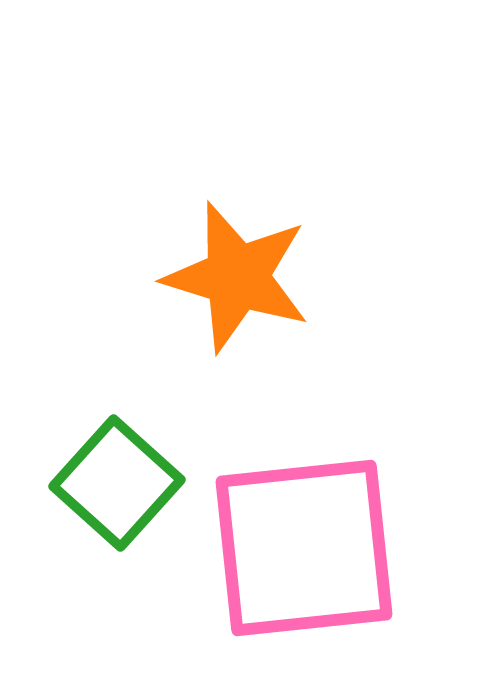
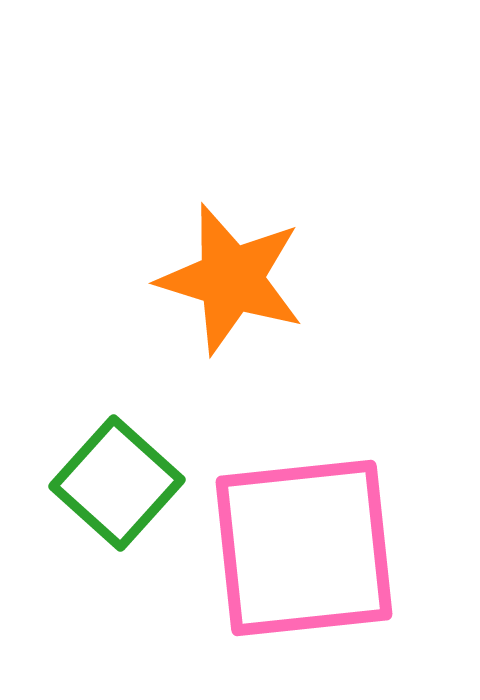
orange star: moved 6 px left, 2 px down
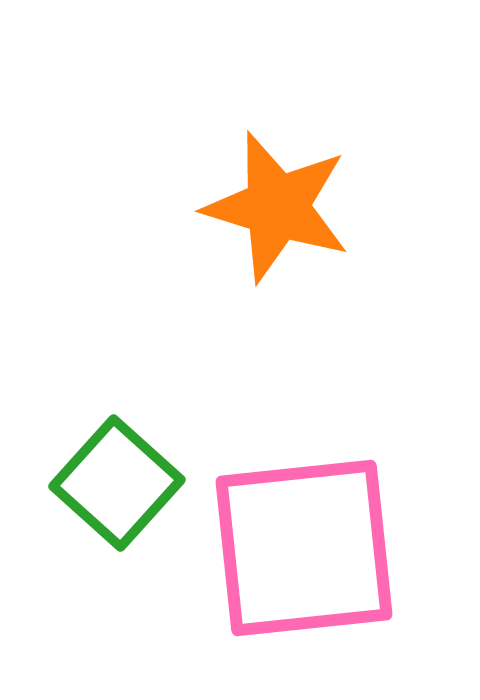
orange star: moved 46 px right, 72 px up
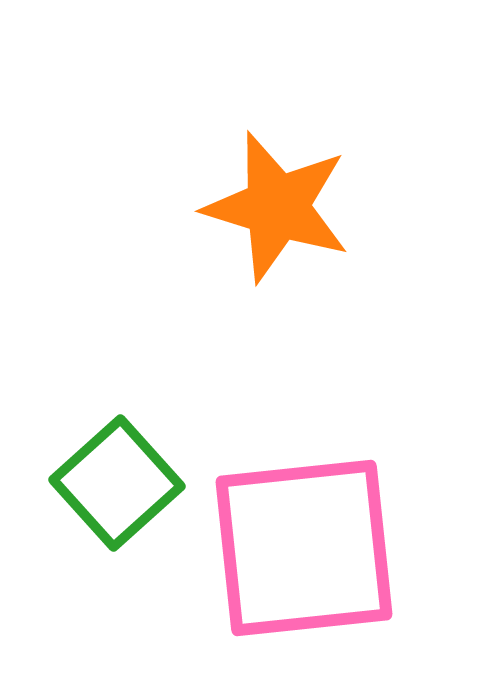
green square: rotated 6 degrees clockwise
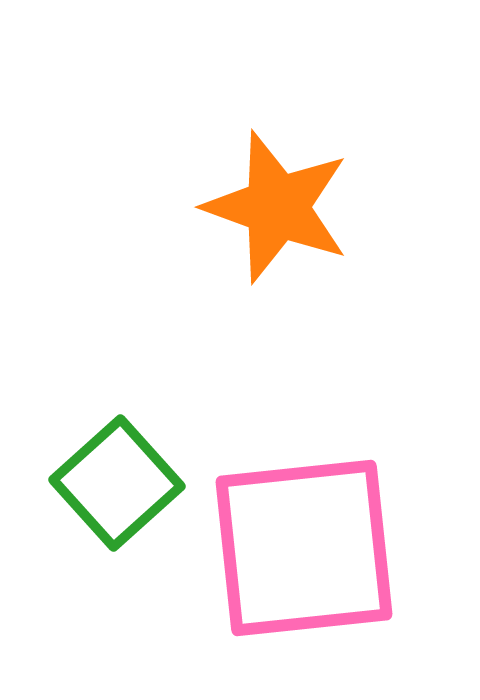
orange star: rotated 3 degrees clockwise
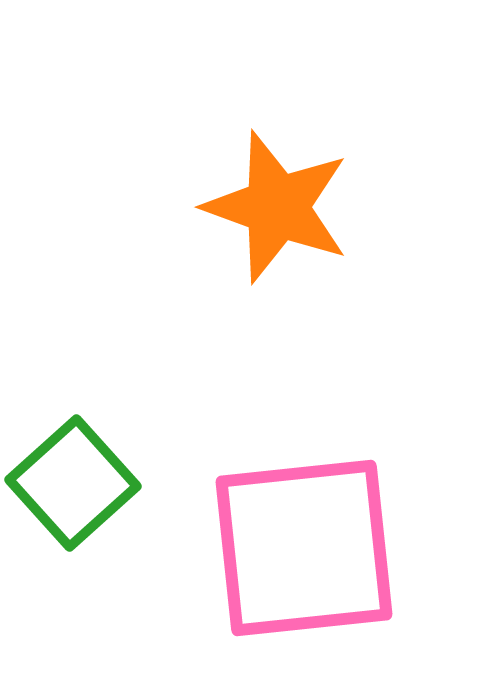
green square: moved 44 px left
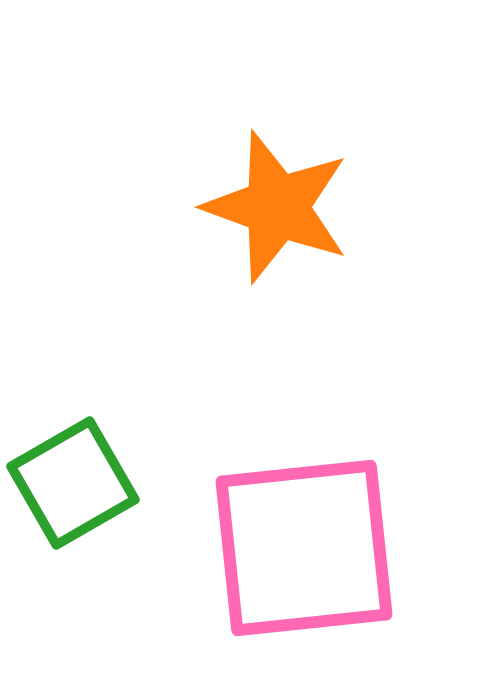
green square: rotated 12 degrees clockwise
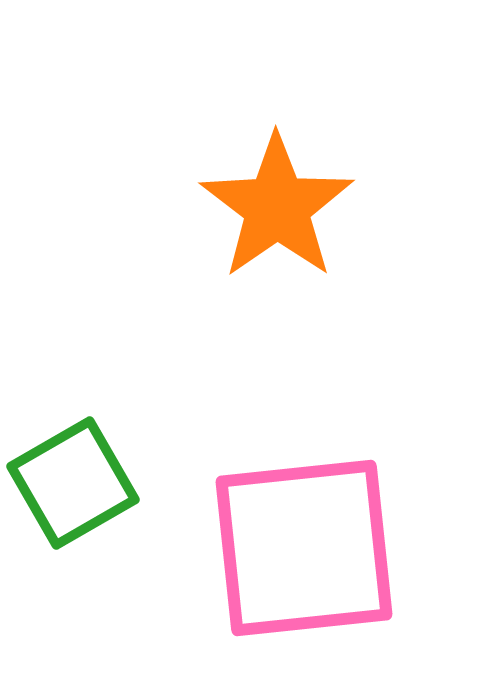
orange star: rotated 17 degrees clockwise
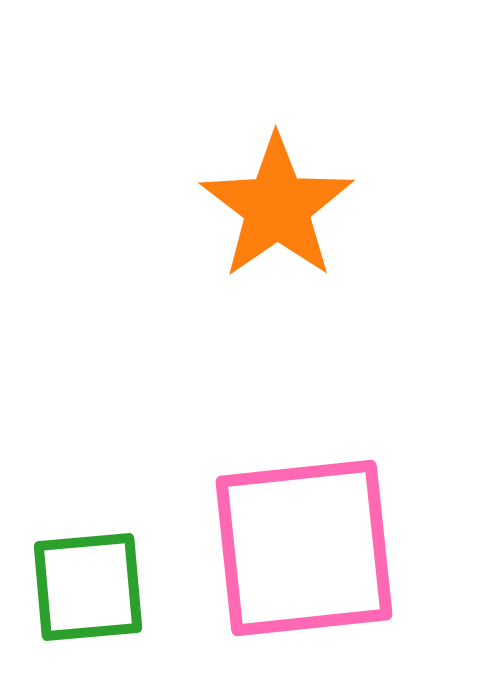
green square: moved 15 px right, 104 px down; rotated 25 degrees clockwise
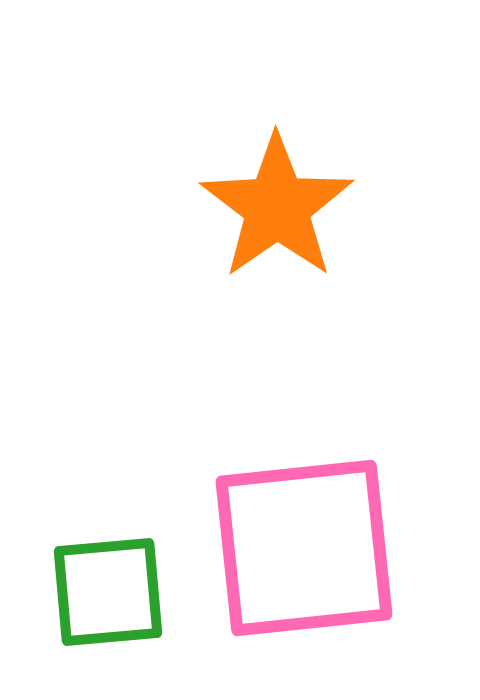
green square: moved 20 px right, 5 px down
